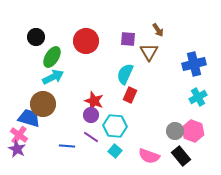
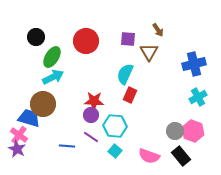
red star: rotated 18 degrees counterclockwise
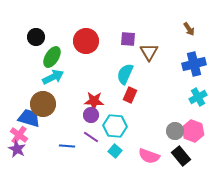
brown arrow: moved 31 px right, 1 px up
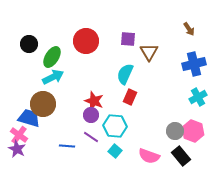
black circle: moved 7 px left, 7 px down
red rectangle: moved 2 px down
red star: rotated 18 degrees clockwise
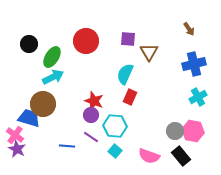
pink hexagon: rotated 10 degrees counterclockwise
pink cross: moved 4 px left
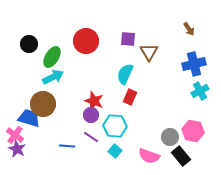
cyan cross: moved 2 px right, 6 px up
gray circle: moved 5 px left, 6 px down
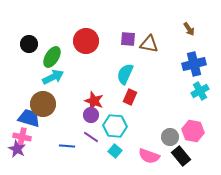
brown triangle: moved 8 px up; rotated 48 degrees counterclockwise
pink cross: moved 7 px right, 2 px down; rotated 24 degrees counterclockwise
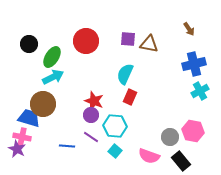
black rectangle: moved 5 px down
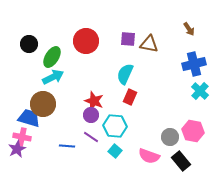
cyan cross: rotated 18 degrees counterclockwise
purple star: rotated 18 degrees clockwise
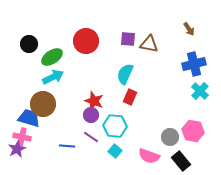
green ellipse: rotated 25 degrees clockwise
